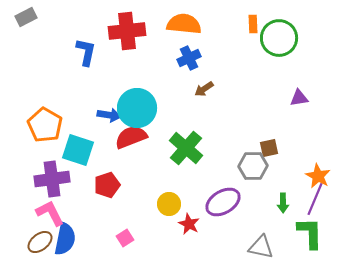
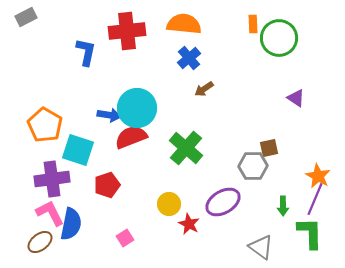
blue cross: rotated 15 degrees counterclockwise
purple triangle: moved 3 px left; rotated 42 degrees clockwise
green arrow: moved 3 px down
blue semicircle: moved 6 px right, 15 px up
gray triangle: rotated 24 degrees clockwise
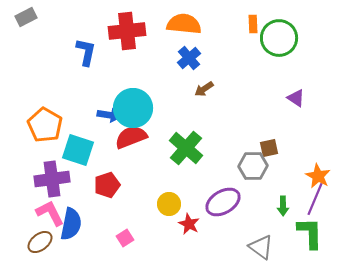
cyan circle: moved 4 px left
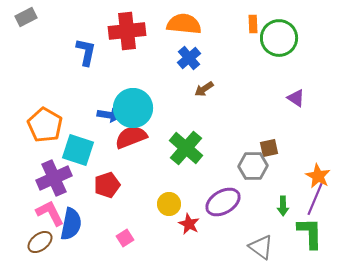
purple cross: moved 2 px right, 1 px up; rotated 16 degrees counterclockwise
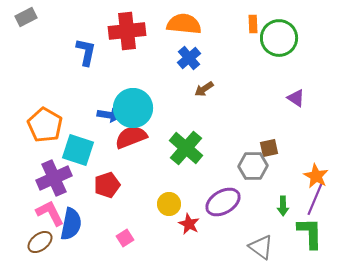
orange star: moved 2 px left
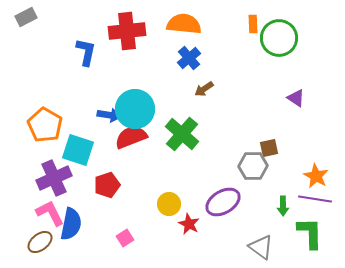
cyan circle: moved 2 px right, 1 px down
green cross: moved 4 px left, 14 px up
purple line: rotated 76 degrees clockwise
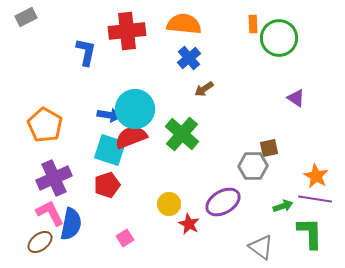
cyan square: moved 32 px right
green arrow: rotated 108 degrees counterclockwise
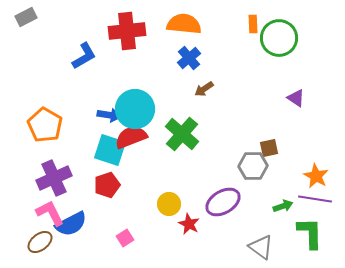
blue L-shape: moved 2 px left, 4 px down; rotated 48 degrees clockwise
blue semicircle: rotated 52 degrees clockwise
